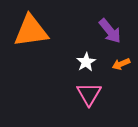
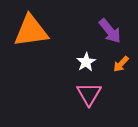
orange arrow: rotated 24 degrees counterclockwise
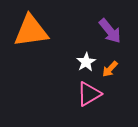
orange arrow: moved 11 px left, 5 px down
pink triangle: rotated 28 degrees clockwise
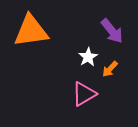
purple arrow: moved 2 px right
white star: moved 2 px right, 5 px up
pink triangle: moved 5 px left
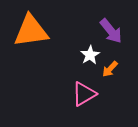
purple arrow: moved 1 px left
white star: moved 2 px right, 2 px up
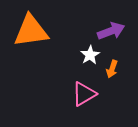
purple arrow: rotated 72 degrees counterclockwise
orange arrow: moved 2 px right; rotated 24 degrees counterclockwise
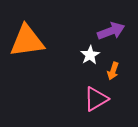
orange triangle: moved 4 px left, 10 px down
orange arrow: moved 1 px right, 2 px down
pink triangle: moved 12 px right, 5 px down
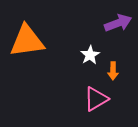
purple arrow: moved 7 px right, 8 px up
orange arrow: rotated 18 degrees counterclockwise
